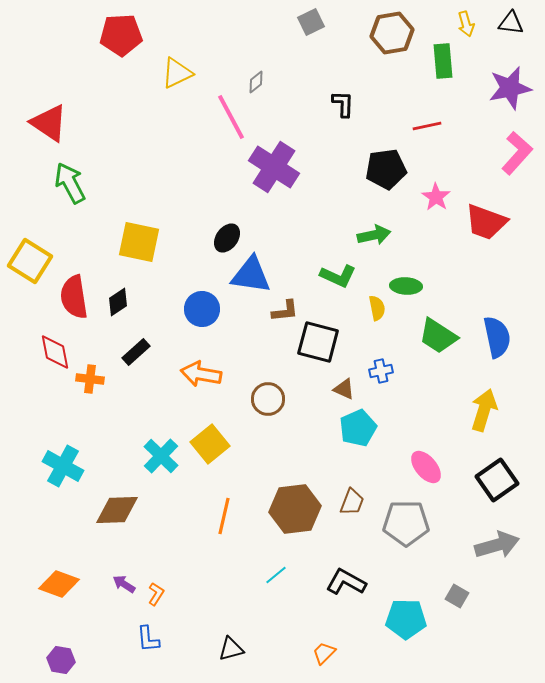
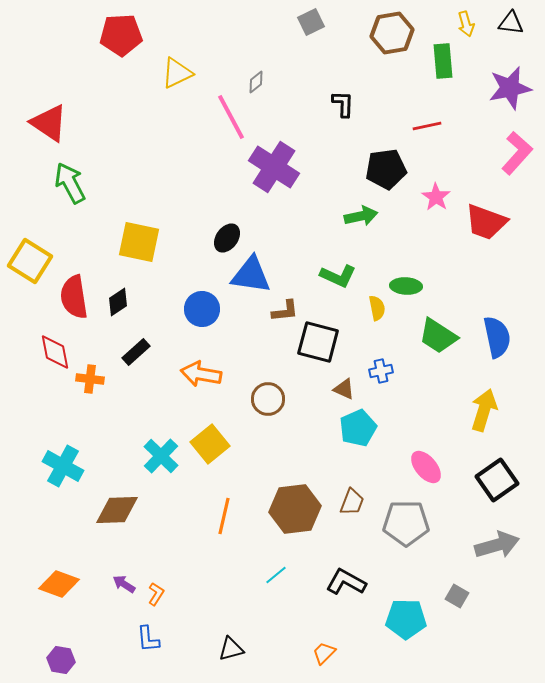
green arrow at (374, 235): moved 13 px left, 19 px up
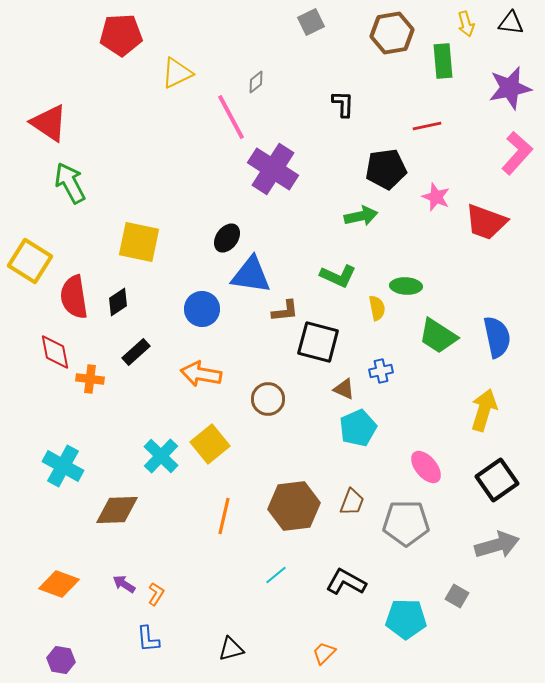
purple cross at (274, 167): moved 1 px left, 2 px down
pink star at (436, 197): rotated 12 degrees counterclockwise
brown hexagon at (295, 509): moved 1 px left, 3 px up
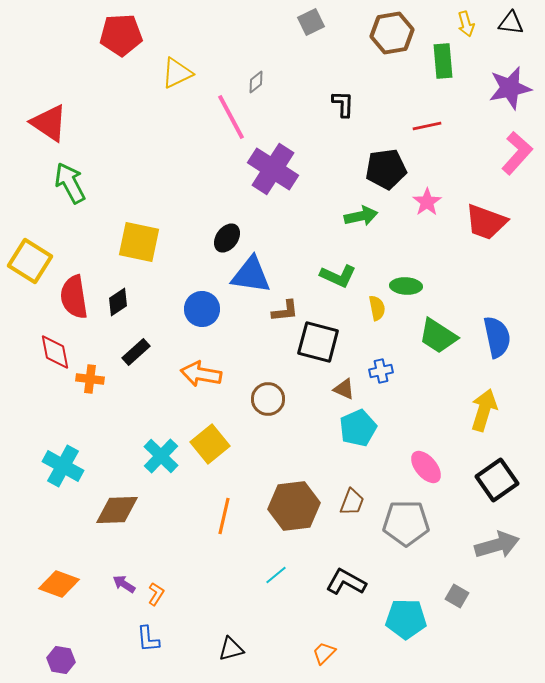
pink star at (436, 197): moved 9 px left, 5 px down; rotated 16 degrees clockwise
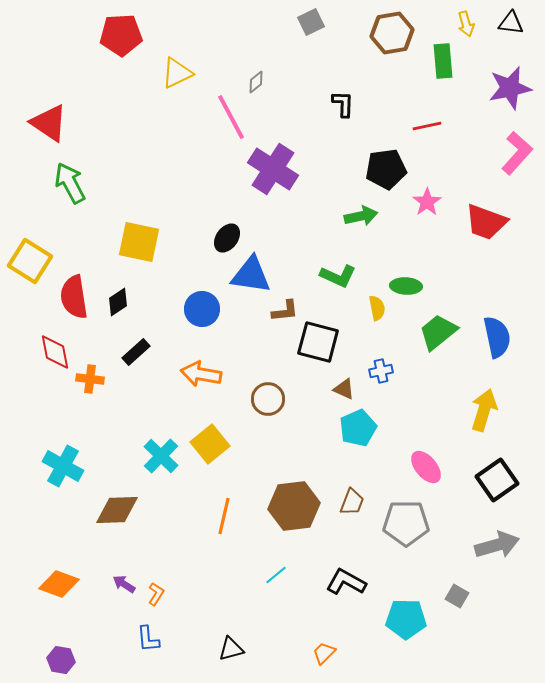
green trapezoid at (438, 336): moved 4 px up; rotated 108 degrees clockwise
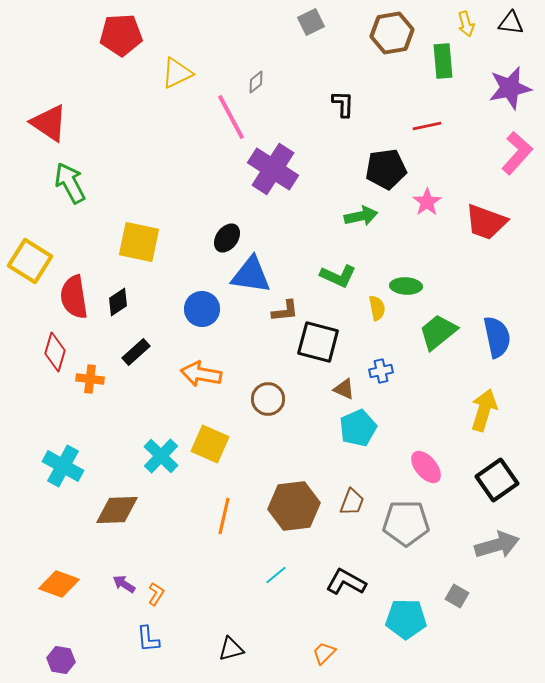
red diamond at (55, 352): rotated 27 degrees clockwise
yellow square at (210, 444): rotated 27 degrees counterclockwise
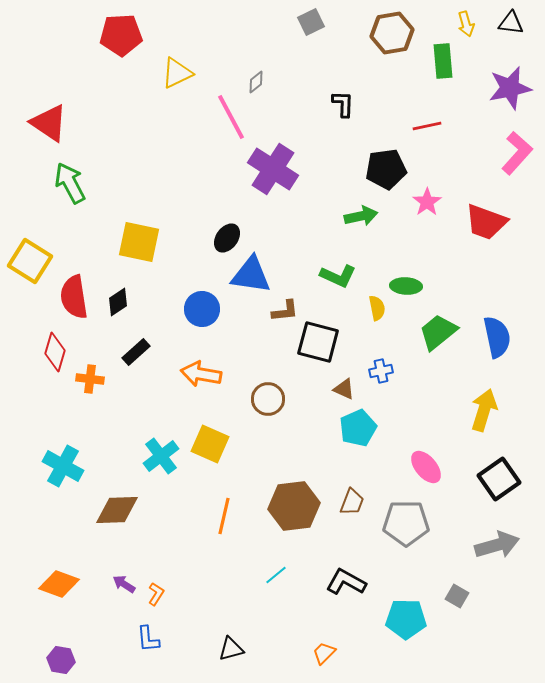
cyan cross at (161, 456): rotated 9 degrees clockwise
black square at (497, 480): moved 2 px right, 1 px up
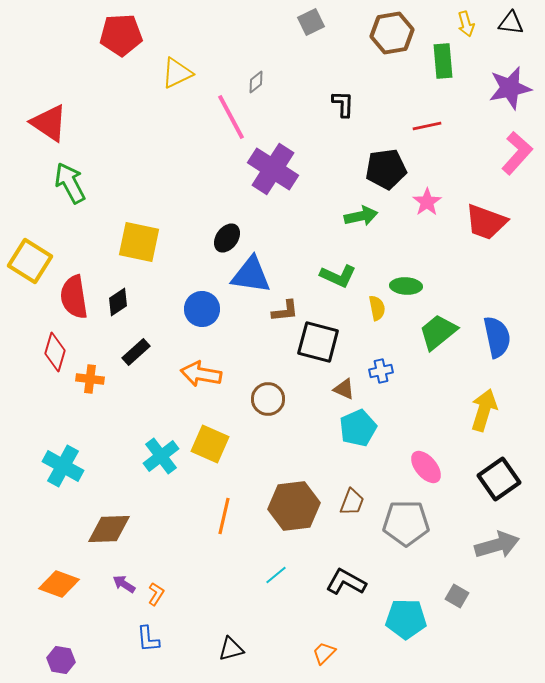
brown diamond at (117, 510): moved 8 px left, 19 px down
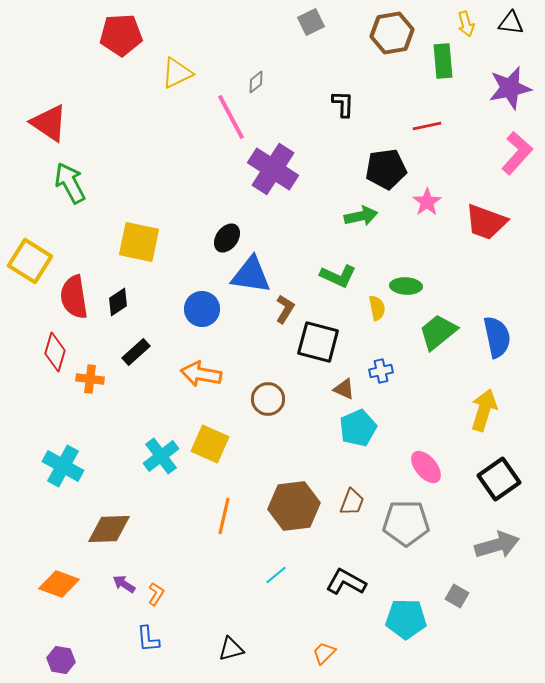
brown L-shape at (285, 311): moved 2 px up; rotated 52 degrees counterclockwise
